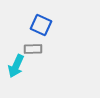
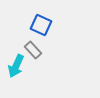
gray rectangle: moved 1 px down; rotated 48 degrees clockwise
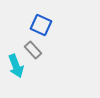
cyan arrow: rotated 45 degrees counterclockwise
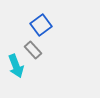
blue square: rotated 30 degrees clockwise
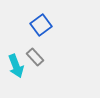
gray rectangle: moved 2 px right, 7 px down
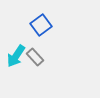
cyan arrow: moved 10 px up; rotated 55 degrees clockwise
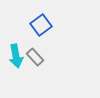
cyan arrow: rotated 45 degrees counterclockwise
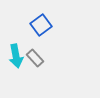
gray rectangle: moved 1 px down
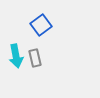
gray rectangle: rotated 30 degrees clockwise
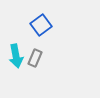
gray rectangle: rotated 36 degrees clockwise
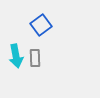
gray rectangle: rotated 24 degrees counterclockwise
